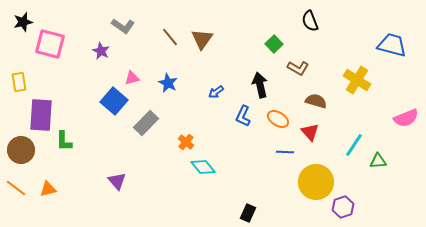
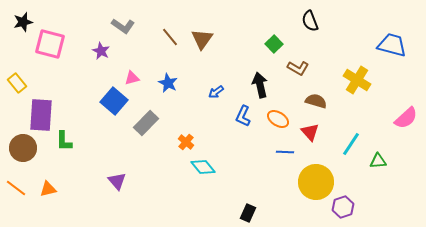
yellow rectangle: moved 2 px left, 1 px down; rotated 30 degrees counterclockwise
pink semicircle: rotated 20 degrees counterclockwise
cyan line: moved 3 px left, 1 px up
brown circle: moved 2 px right, 2 px up
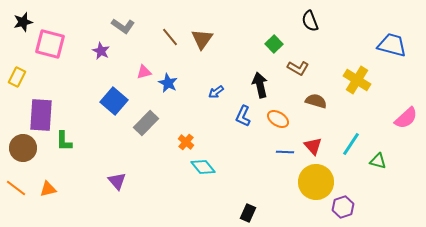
pink triangle: moved 12 px right, 6 px up
yellow rectangle: moved 6 px up; rotated 66 degrees clockwise
red triangle: moved 3 px right, 14 px down
green triangle: rotated 18 degrees clockwise
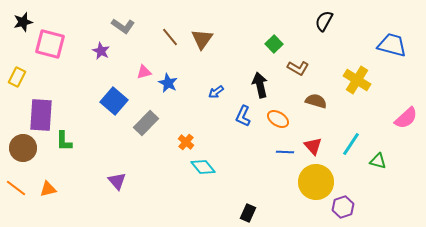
black semicircle: moved 14 px right; rotated 50 degrees clockwise
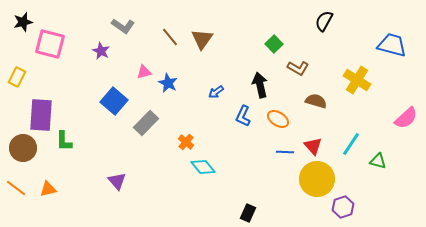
yellow circle: moved 1 px right, 3 px up
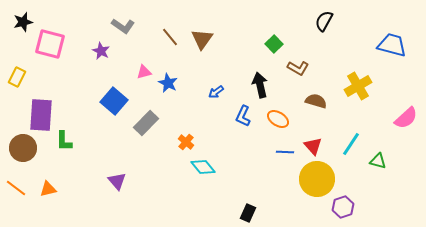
yellow cross: moved 1 px right, 6 px down; rotated 28 degrees clockwise
